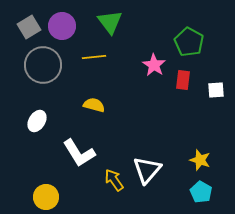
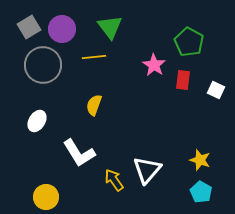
green triangle: moved 5 px down
purple circle: moved 3 px down
white square: rotated 30 degrees clockwise
yellow semicircle: rotated 85 degrees counterclockwise
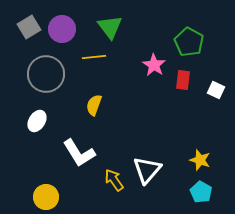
gray circle: moved 3 px right, 9 px down
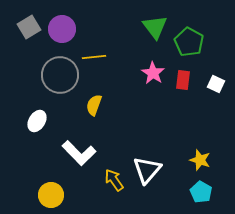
green triangle: moved 45 px right
pink star: moved 1 px left, 8 px down
gray circle: moved 14 px right, 1 px down
white square: moved 6 px up
white L-shape: rotated 12 degrees counterclockwise
yellow circle: moved 5 px right, 2 px up
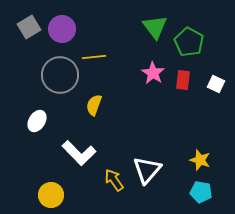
cyan pentagon: rotated 20 degrees counterclockwise
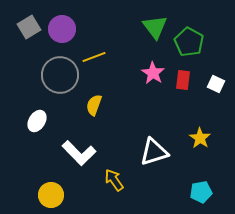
yellow line: rotated 15 degrees counterclockwise
yellow star: moved 22 px up; rotated 15 degrees clockwise
white triangle: moved 7 px right, 18 px up; rotated 32 degrees clockwise
cyan pentagon: rotated 20 degrees counterclockwise
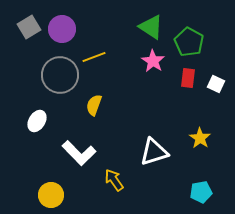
green triangle: moved 4 px left; rotated 20 degrees counterclockwise
pink star: moved 12 px up
red rectangle: moved 5 px right, 2 px up
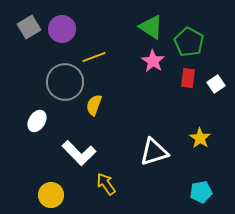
gray circle: moved 5 px right, 7 px down
white square: rotated 30 degrees clockwise
yellow arrow: moved 8 px left, 4 px down
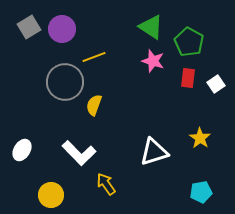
pink star: rotated 15 degrees counterclockwise
white ellipse: moved 15 px left, 29 px down
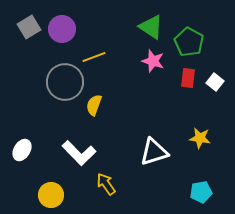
white square: moved 1 px left, 2 px up; rotated 18 degrees counterclockwise
yellow star: rotated 25 degrees counterclockwise
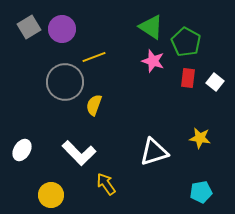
green pentagon: moved 3 px left
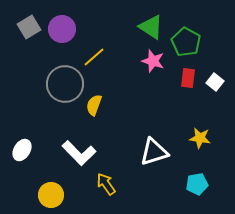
yellow line: rotated 20 degrees counterclockwise
gray circle: moved 2 px down
cyan pentagon: moved 4 px left, 8 px up
